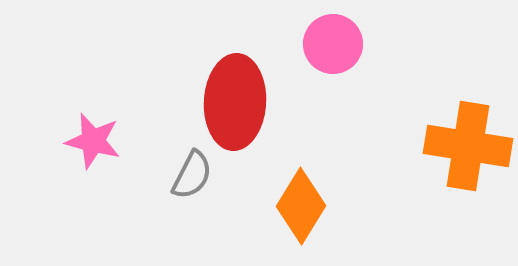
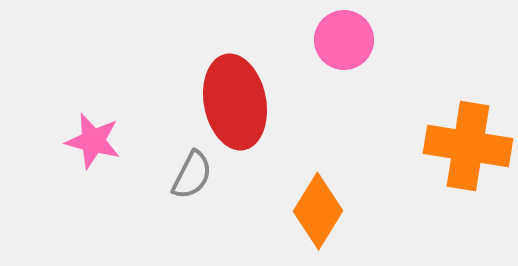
pink circle: moved 11 px right, 4 px up
red ellipse: rotated 14 degrees counterclockwise
orange diamond: moved 17 px right, 5 px down
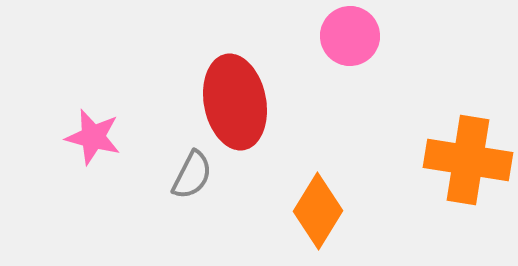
pink circle: moved 6 px right, 4 px up
pink star: moved 4 px up
orange cross: moved 14 px down
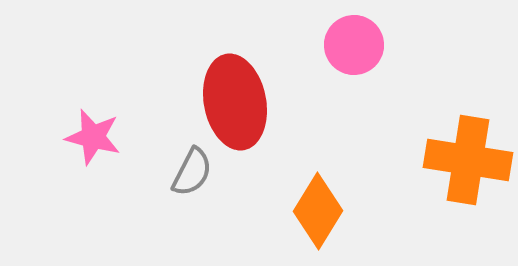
pink circle: moved 4 px right, 9 px down
gray semicircle: moved 3 px up
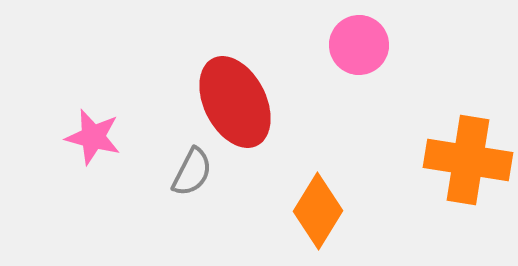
pink circle: moved 5 px right
red ellipse: rotated 16 degrees counterclockwise
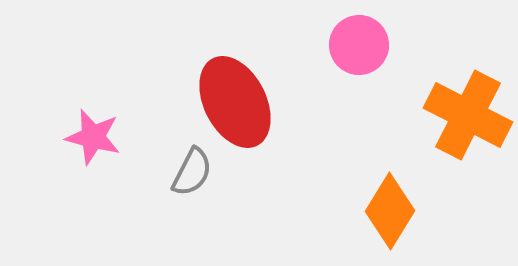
orange cross: moved 45 px up; rotated 18 degrees clockwise
orange diamond: moved 72 px right
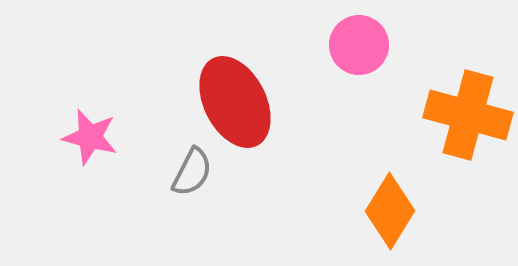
orange cross: rotated 12 degrees counterclockwise
pink star: moved 3 px left
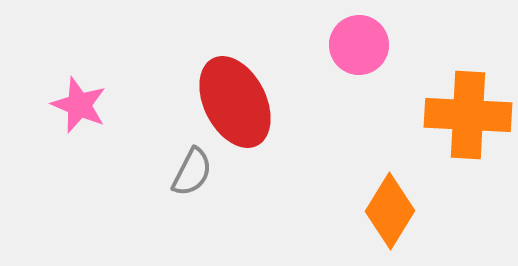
orange cross: rotated 12 degrees counterclockwise
pink star: moved 11 px left, 32 px up; rotated 8 degrees clockwise
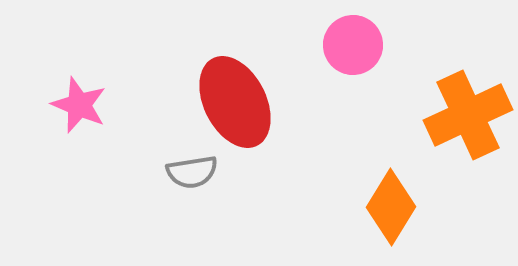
pink circle: moved 6 px left
orange cross: rotated 28 degrees counterclockwise
gray semicircle: rotated 54 degrees clockwise
orange diamond: moved 1 px right, 4 px up
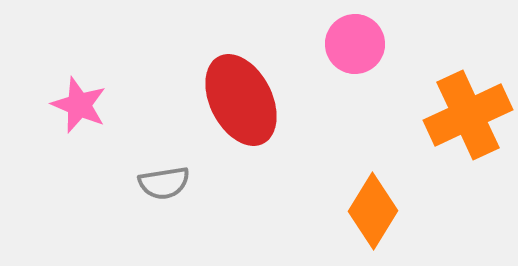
pink circle: moved 2 px right, 1 px up
red ellipse: moved 6 px right, 2 px up
gray semicircle: moved 28 px left, 11 px down
orange diamond: moved 18 px left, 4 px down
